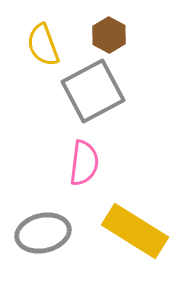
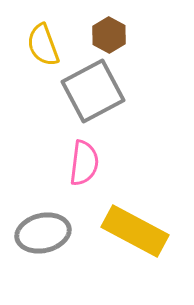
yellow rectangle: rotated 4 degrees counterclockwise
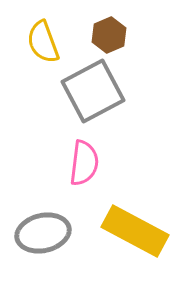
brown hexagon: rotated 8 degrees clockwise
yellow semicircle: moved 3 px up
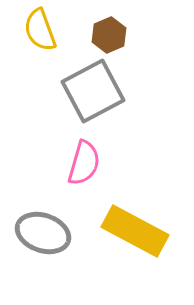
yellow semicircle: moved 3 px left, 12 px up
pink semicircle: rotated 9 degrees clockwise
gray ellipse: rotated 32 degrees clockwise
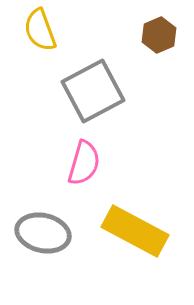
brown hexagon: moved 50 px right
gray ellipse: rotated 6 degrees counterclockwise
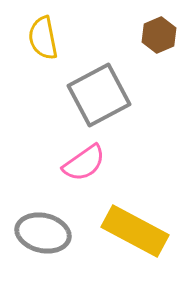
yellow semicircle: moved 3 px right, 8 px down; rotated 9 degrees clockwise
gray square: moved 6 px right, 4 px down
pink semicircle: rotated 39 degrees clockwise
